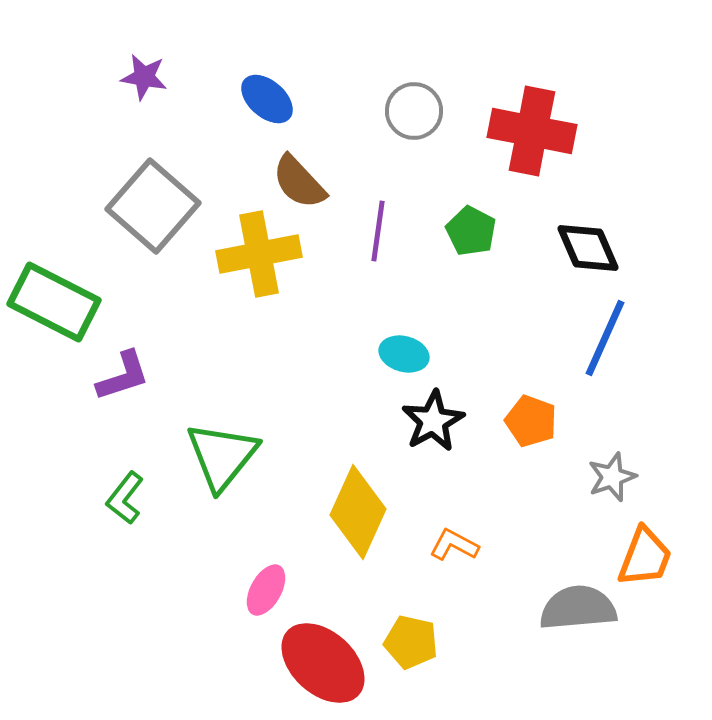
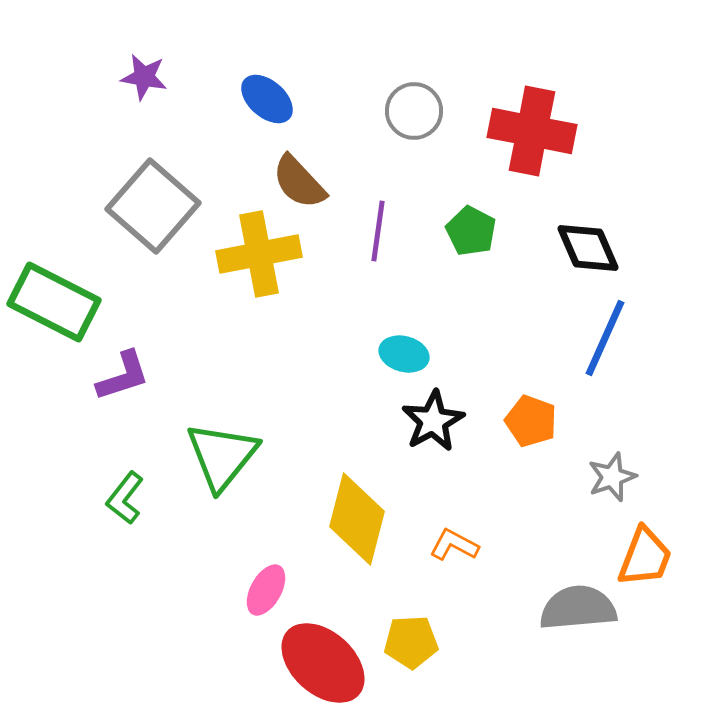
yellow diamond: moved 1 px left, 7 px down; rotated 10 degrees counterclockwise
yellow pentagon: rotated 16 degrees counterclockwise
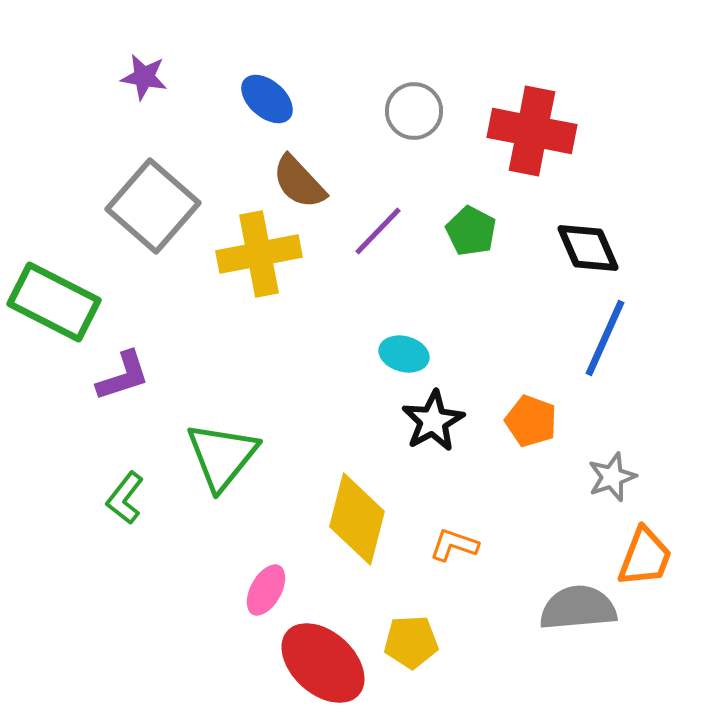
purple line: rotated 36 degrees clockwise
orange L-shape: rotated 9 degrees counterclockwise
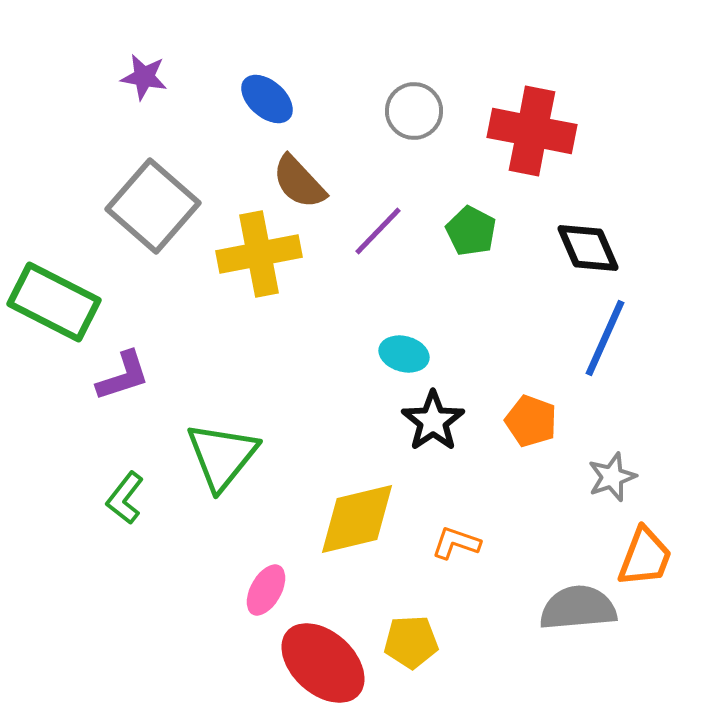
black star: rotated 6 degrees counterclockwise
yellow diamond: rotated 62 degrees clockwise
orange L-shape: moved 2 px right, 2 px up
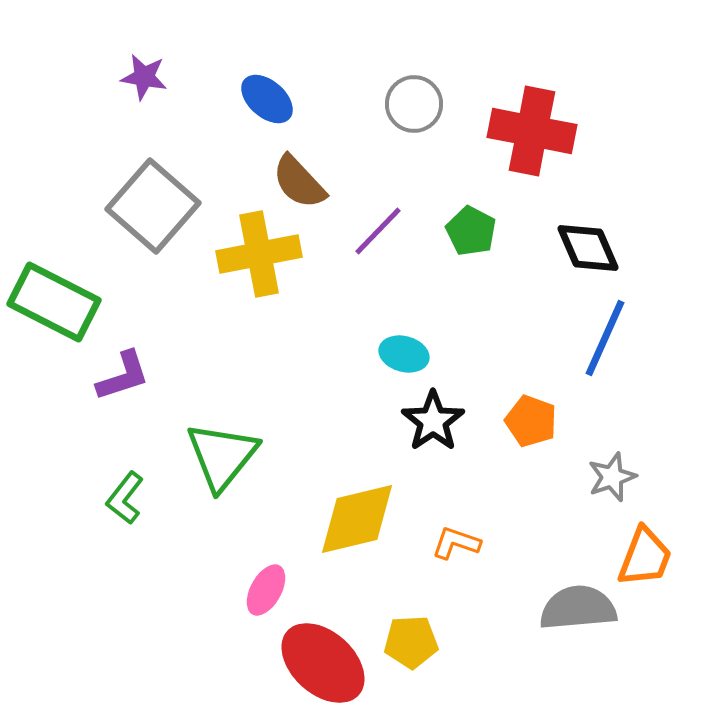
gray circle: moved 7 px up
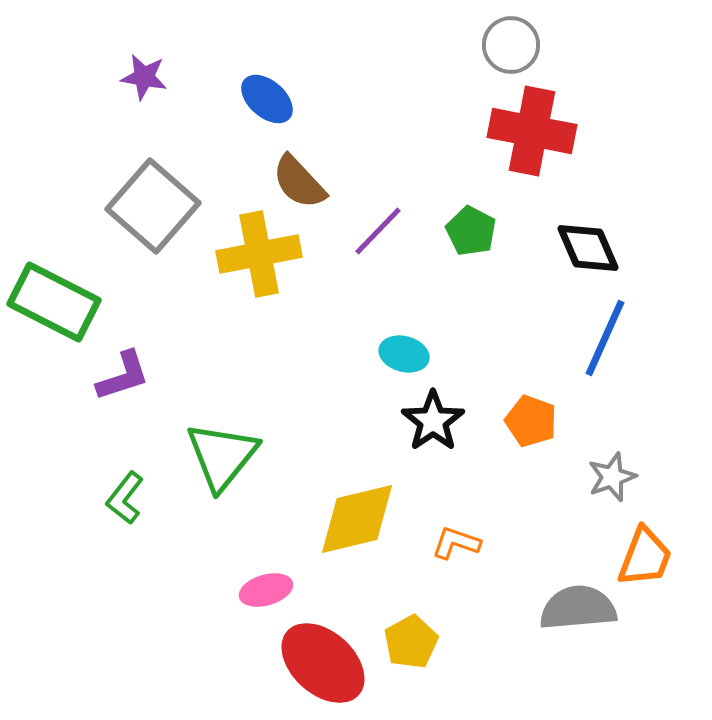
gray circle: moved 97 px right, 59 px up
pink ellipse: rotated 45 degrees clockwise
yellow pentagon: rotated 26 degrees counterclockwise
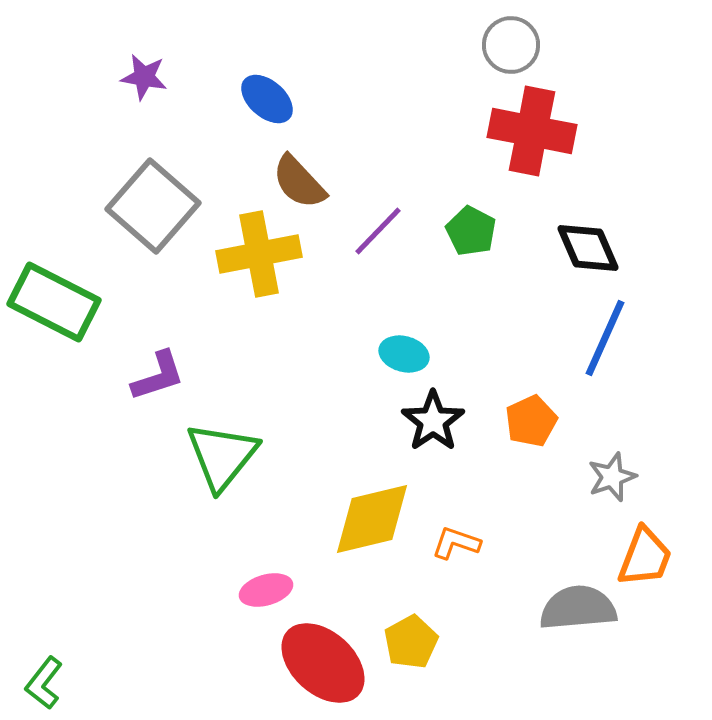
purple L-shape: moved 35 px right
orange pentagon: rotated 27 degrees clockwise
green L-shape: moved 81 px left, 185 px down
yellow diamond: moved 15 px right
